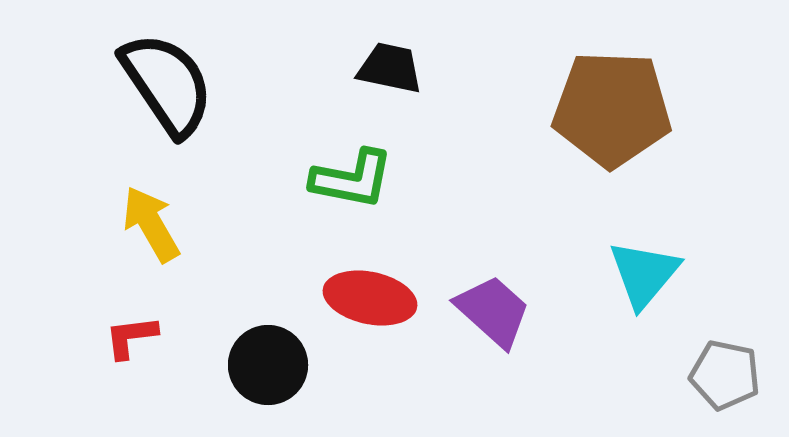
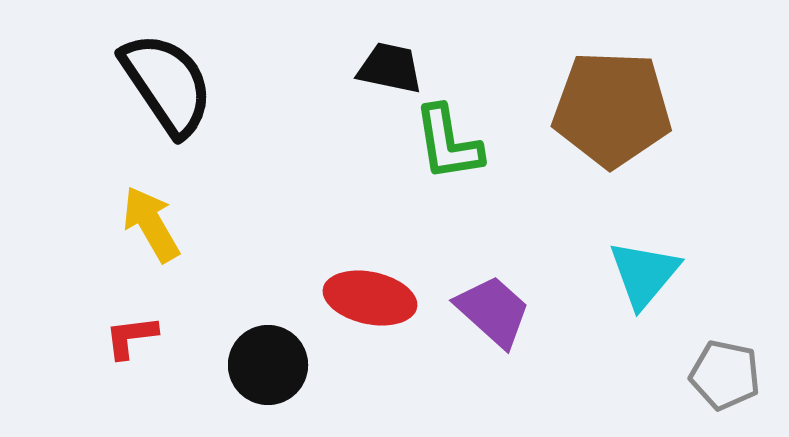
green L-shape: moved 96 px right, 36 px up; rotated 70 degrees clockwise
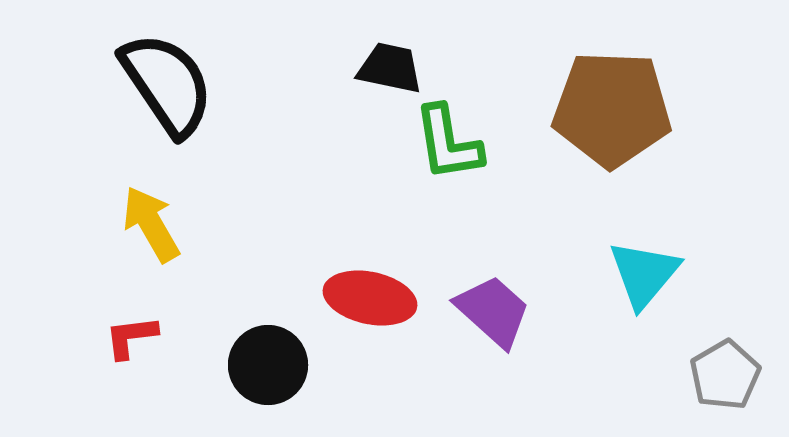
gray pentagon: rotated 30 degrees clockwise
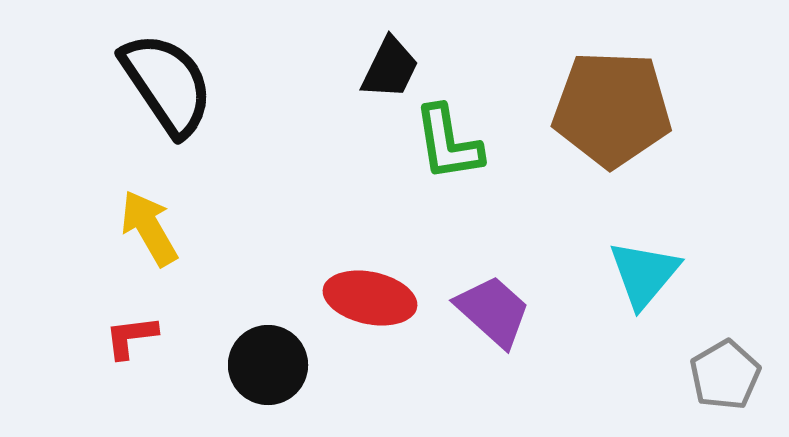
black trapezoid: rotated 104 degrees clockwise
yellow arrow: moved 2 px left, 4 px down
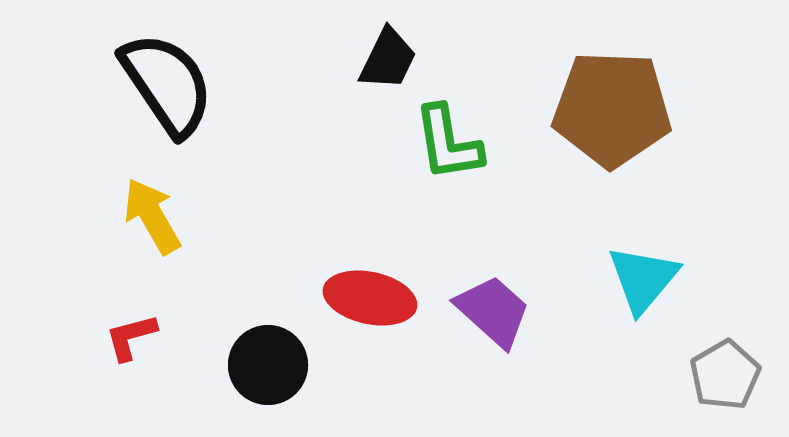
black trapezoid: moved 2 px left, 9 px up
yellow arrow: moved 3 px right, 12 px up
cyan triangle: moved 1 px left, 5 px down
red L-shape: rotated 8 degrees counterclockwise
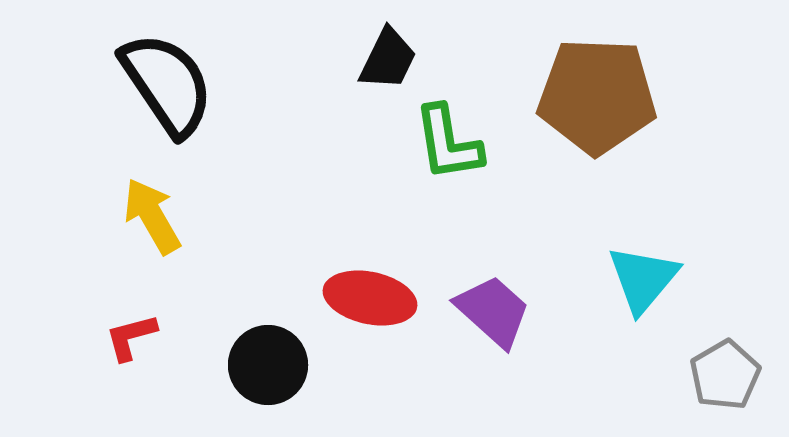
brown pentagon: moved 15 px left, 13 px up
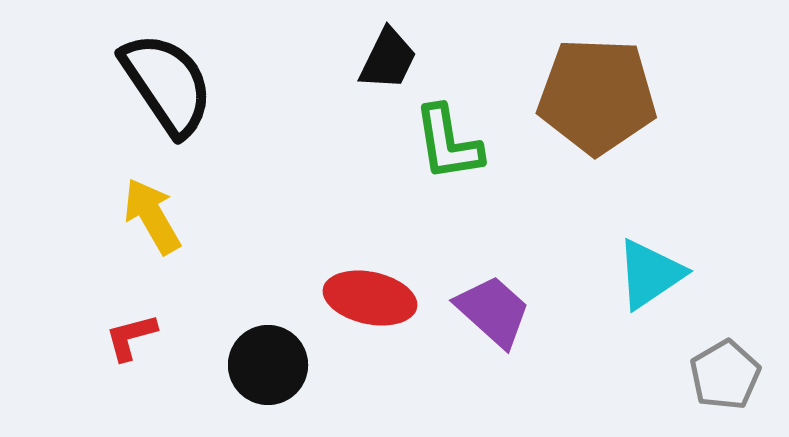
cyan triangle: moved 7 px right, 5 px up; rotated 16 degrees clockwise
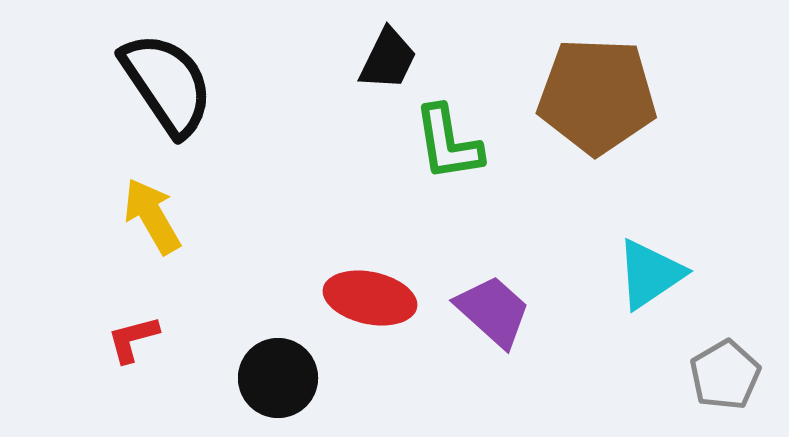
red L-shape: moved 2 px right, 2 px down
black circle: moved 10 px right, 13 px down
